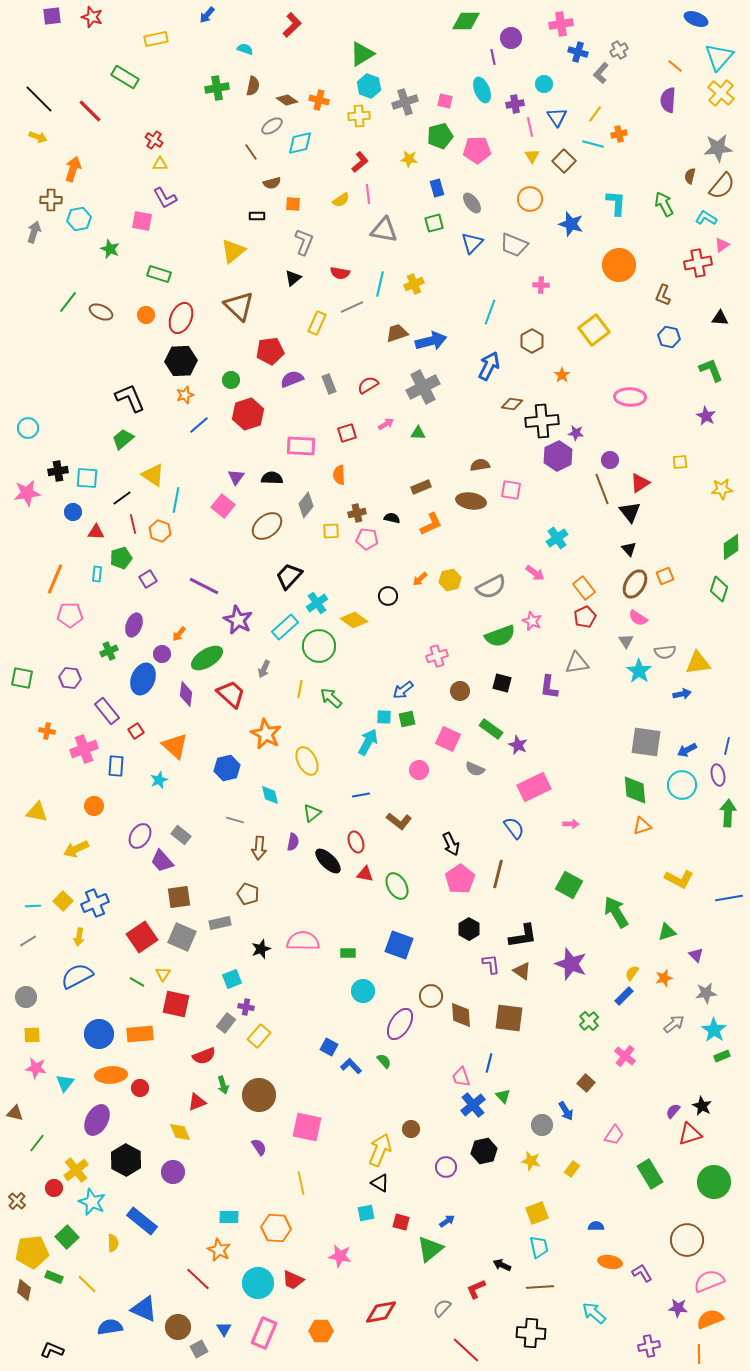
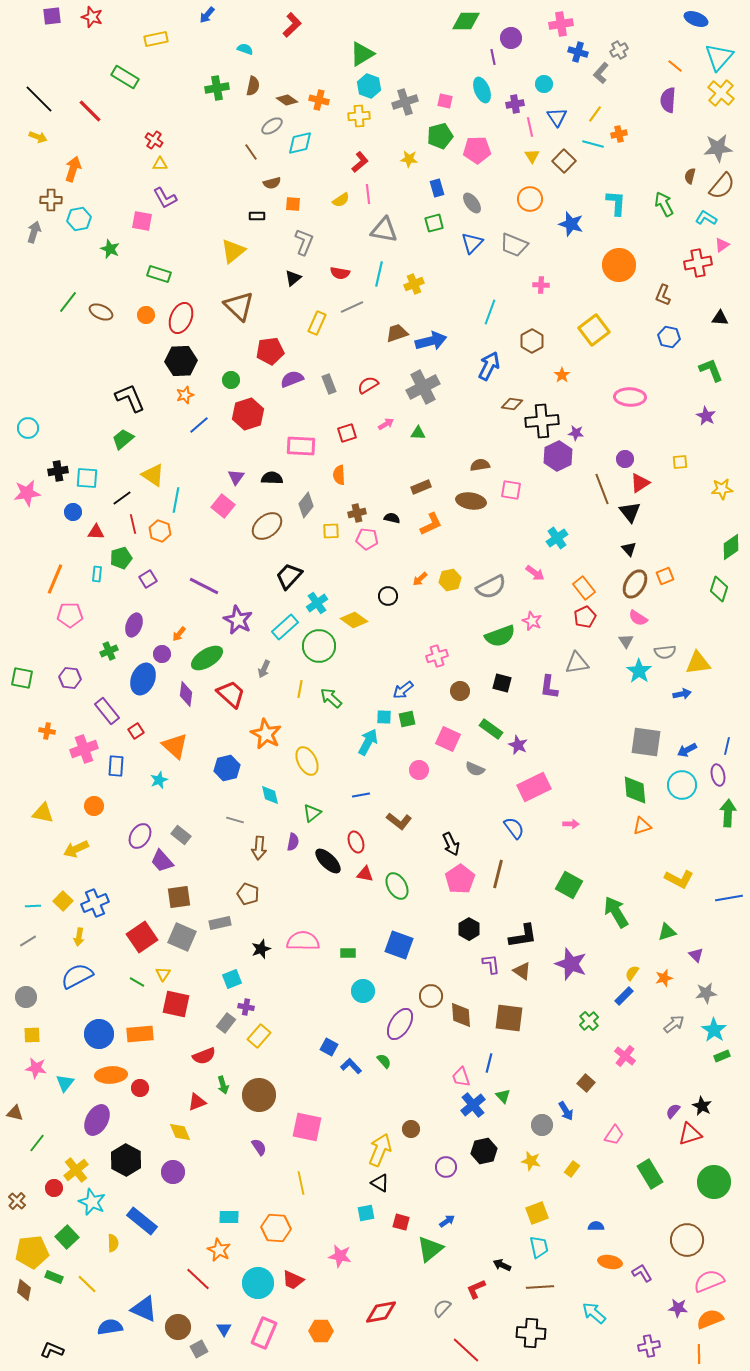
cyan line at (380, 284): moved 1 px left, 10 px up
purple circle at (610, 460): moved 15 px right, 1 px up
yellow triangle at (37, 812): moved 6 px right, 1 px down
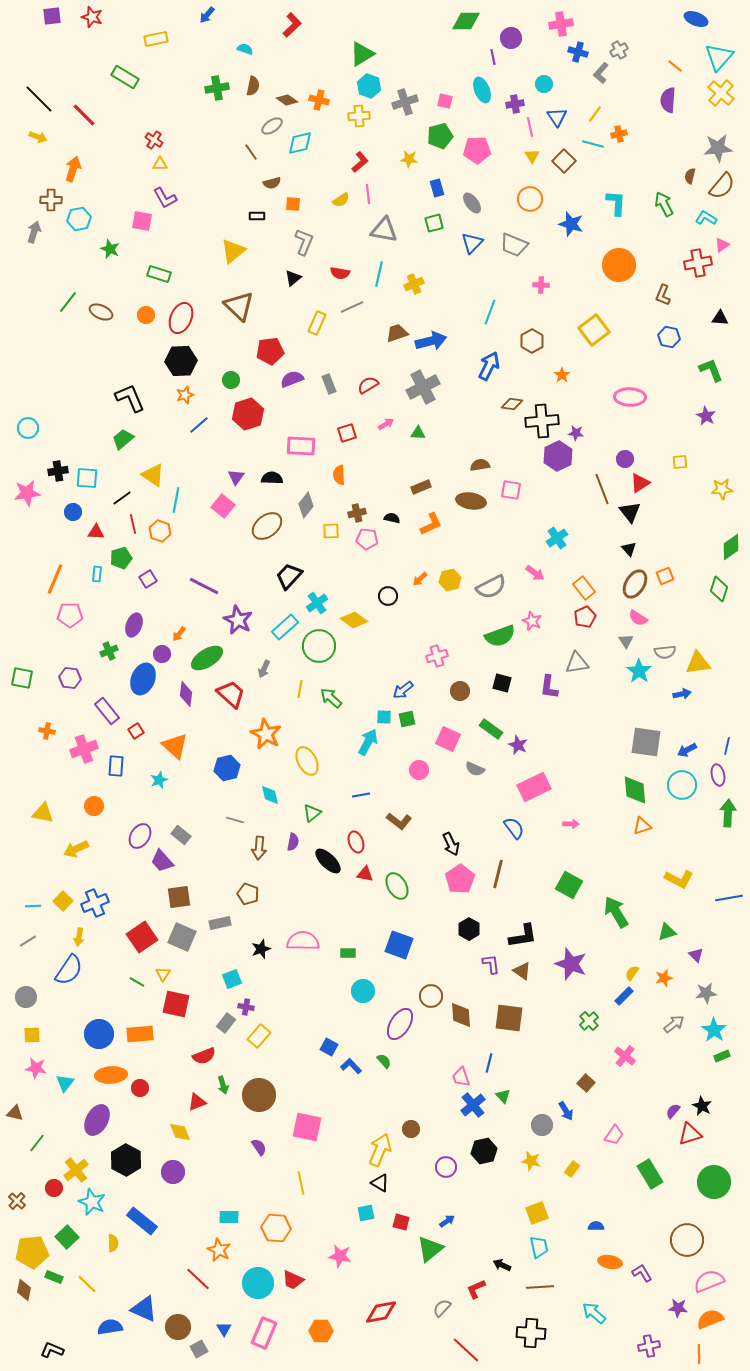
red line at (90, 111): moved 6 px left, 4 px down
blue semicircle at (77, 976): moved 8 px left, 6 px up; rotated 152 degrees clockwise
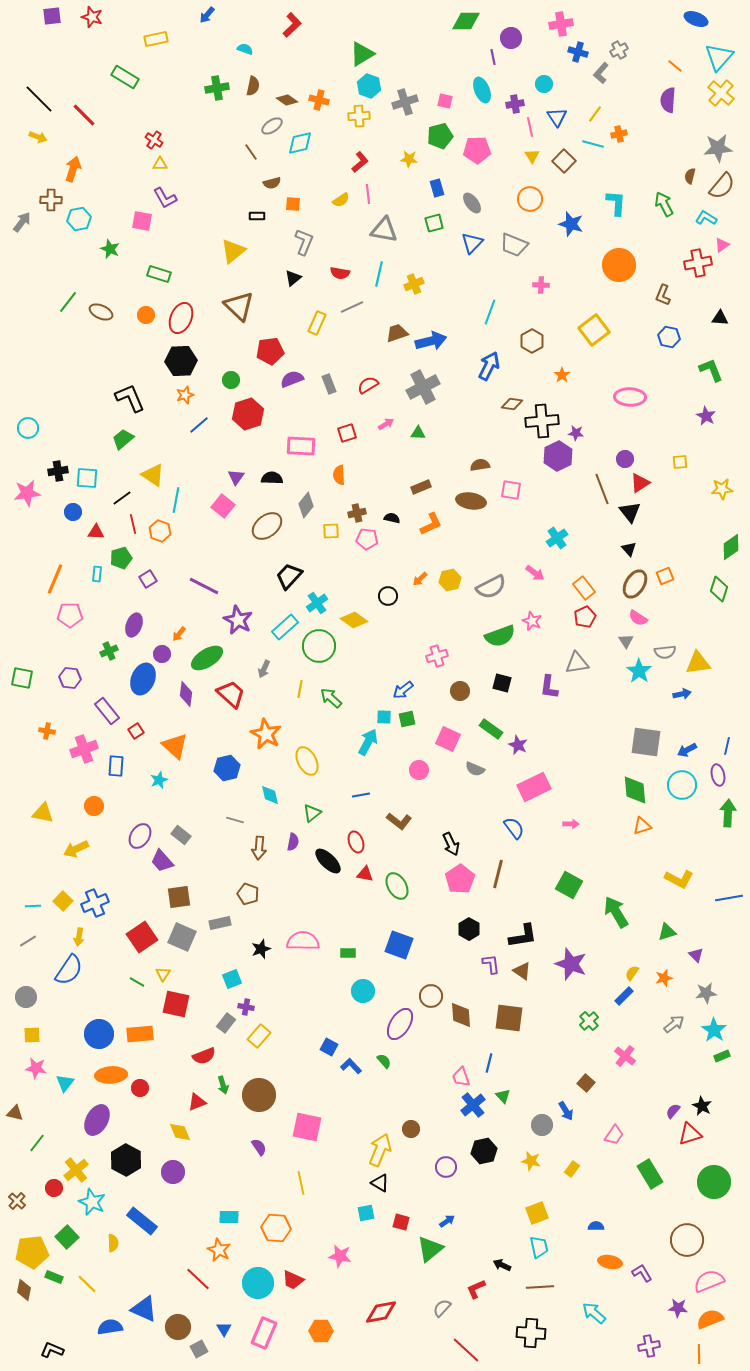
gray arrow at (34, 232): moved 12 px left, 10 px up; rotated 20 degrees clockwise
